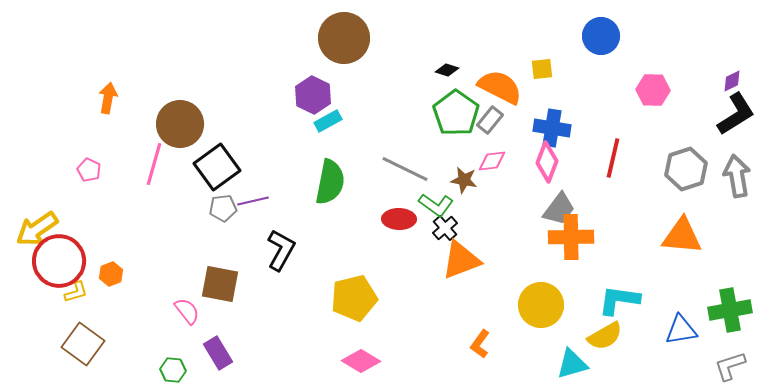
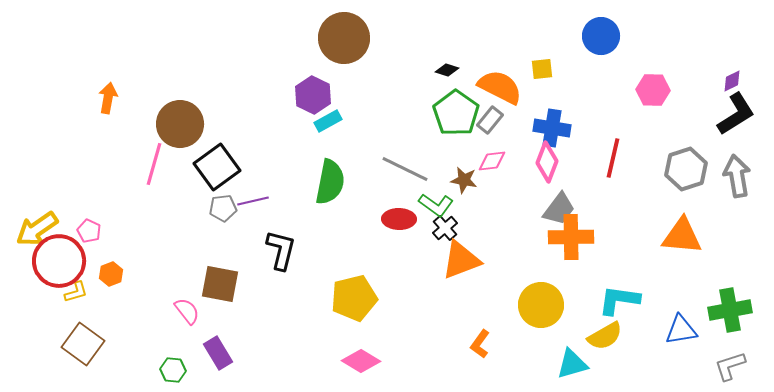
pink pentagon at (89, 170): moved 61 px down
black L-shape at (281, 250): rotated 15 degrees counterclockwise
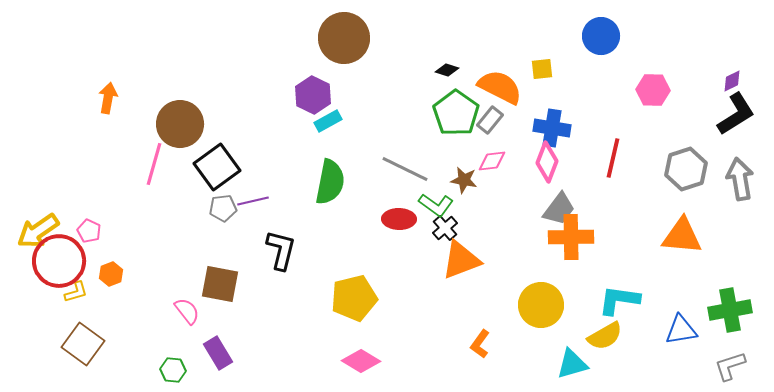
gray arrow at (737, 176): moved 3 px right, 3 px down
yellow arrow at (37, 229): moved 1 px right, 2 px down
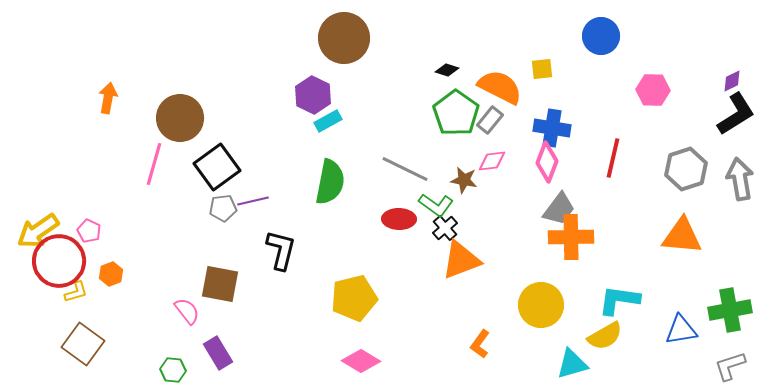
brown circle at (180, 124): moved 6 px up
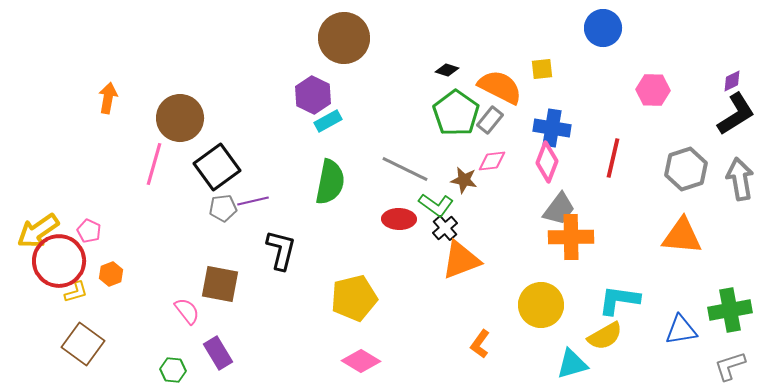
blue circle at (601, 36): moved 2 px right, 8 px up
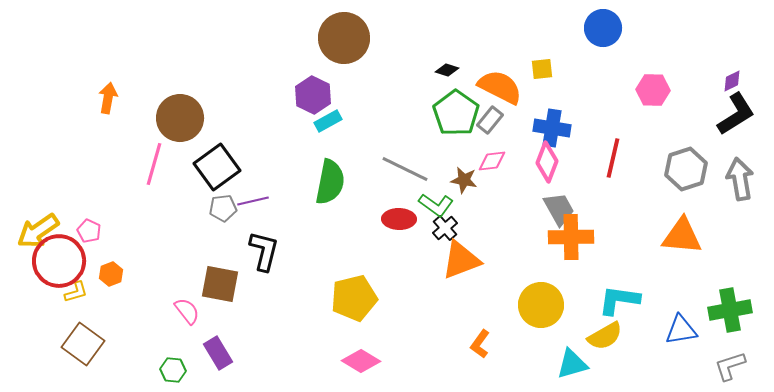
gray trapezoid at (559, 209): rotated 66 degrees counterclockwise
black L-shape at (281, 250): moved 17 px left, 1 px down
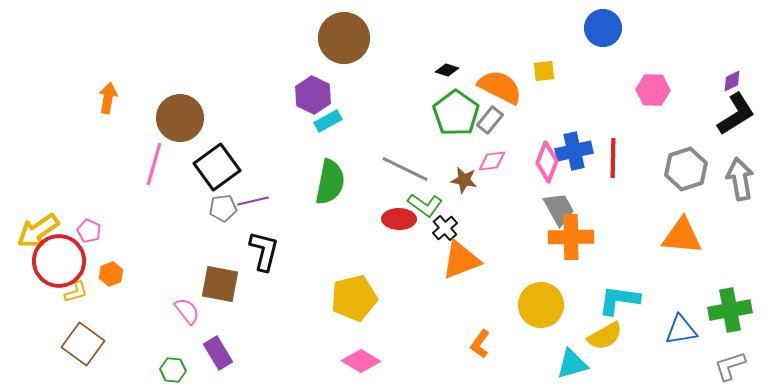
yellow square at (542, 69): moved 2 px right, 2 px down
blue cross at (552, 128): moved 22 px right, 23 px down; rotated 21 degrees counterclockwise
red line at (613, 158): rotated 12 degrees counterclockwise
green L-shape at (436, 205): moved 11 px left
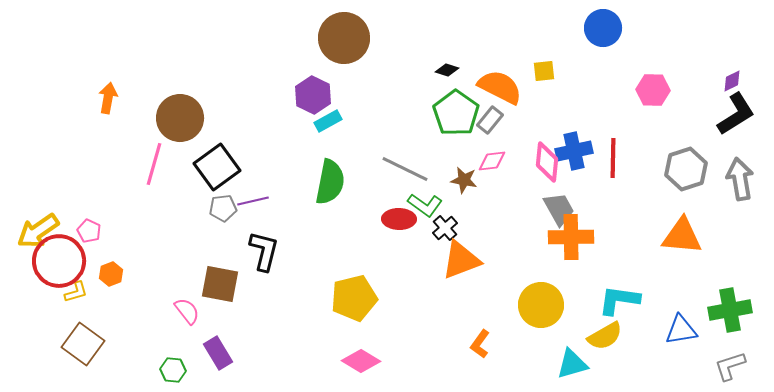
pink diamond at (547, 162): rotated 15 degrees counterclockwise
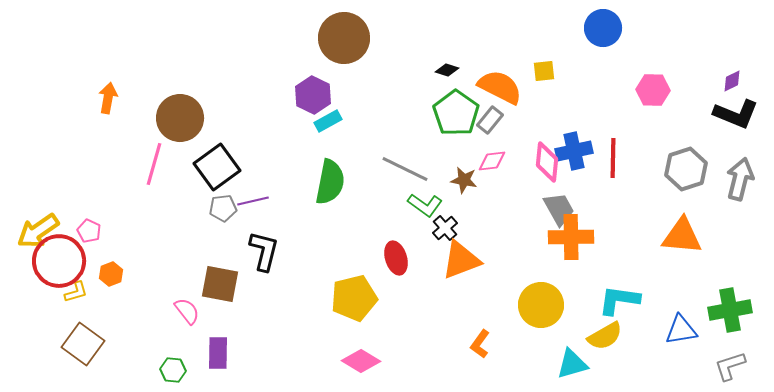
black L-shape at (736, 114): rotated 54 degrees clockwise
gray arrow at (740, 179): rotated 24 degrees clockwise
red ellipse at (399, 219): moved 3 px left, 39 px down; rotated 72 degrees clockwise
purple rectangle at (218, 353): rotated 32 degrees clockwise
